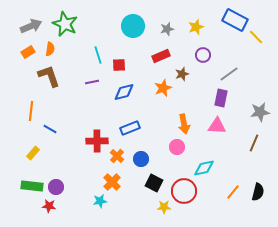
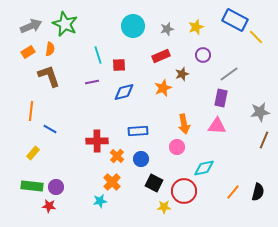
blue rectangle at (130, 128): moved 8 px right, 3 px down; rotated 18 degrees clockwise
brown line at (254, 143): moved 10 px right, 3 px up
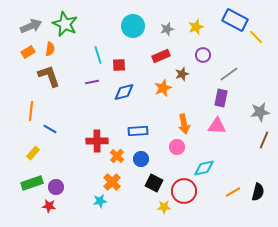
green rectangle at (32, 186): moved 3 px up; rotated 25 degrees counterclockwise
orange line at (233, 192): rotated 21 degrees clockwise
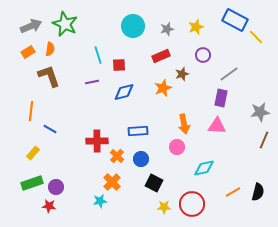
red circle at (184, 191): moved 8 px right, 13 px down
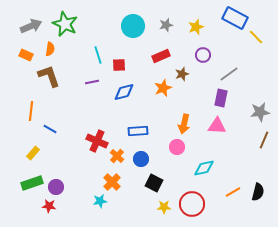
blue rectangle at (235, 20): moved 2 px up
gray star at (167, 29): moved 1 px left, 4 px up
orange rectangle at (28, 52): moved 2 px left, 3 px down; rotated 56 degrees clockwise
orange arrow at (184, 124): rotated 24 degrees clockwise
red cross at (97, 141): rotated 25 degrees clockwise
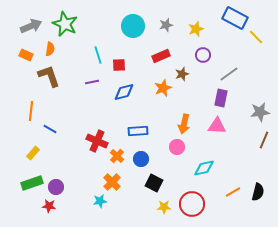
yellow star at (196, 27): moved 2 px down
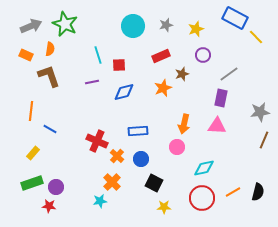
red circle at (192, 204): moved 10 px right, 6 px up
